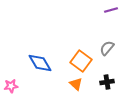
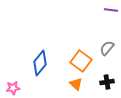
purple line: rotated 24 degrees clockwise
blue diamond: rotated 70 degrees clockwise
pink star: moved 2 px right, 2 px down
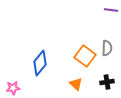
gray semicircle: rotated 140 degrees clockwise
orange square: moved 4 px right, 5 px up
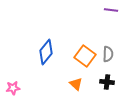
gray semicircle: moved 1 px right, 6 px down
blue diamond: moved 6 px right, 11 px up
black cross: rotated 16 degrees clockwise
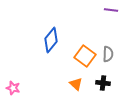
blue diamond: moved 5 px right, 12 px up
black cross: moved 4 px left, 1 px down
pink star: rotated 24 degrees clockwise
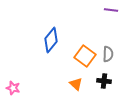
black cross: moved 1 px right, 2 px up
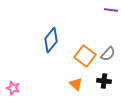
gray semicircle: rotated 42 degrees clockwise
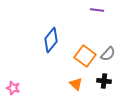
purple line: moved 14 px left
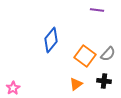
orange triangle: rotated 40 degrees clockwise
pink star: rotated 24 degrees clockwise
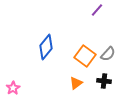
purple line: rotated 56 degrees counterclockwise
blue diamond: moved 5 px left, 7 px down
orange triangle: moved 1 px up
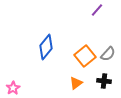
orange square: rotated 15 degrees clockwise
